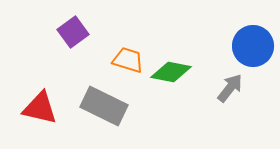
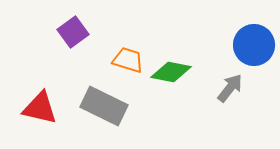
blue circle: moved 1 px right, 1 px up
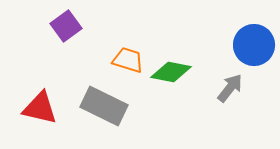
purple square: moved 7 px left, 6 px up
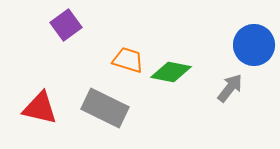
purple square: moved 1 px up
gray rectangle: moved 1 px right, 2 px down
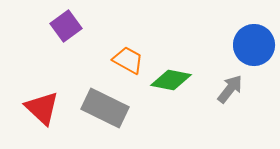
purple square: moved 1 px down
orange trapezoid: rotated 12 degrees clockwise
green diamond: moved 8 px down
gray arrow: moved 1 px down
red triangle: moved 2 px right; rotated 30 degrees clockwise
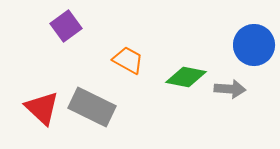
green diamond: moved 15 px right, 3 px up
gray arrow: rotated 56 degrees clockwise
gray rectangle: moved 13 px left, 1 px up
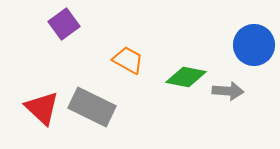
purple square: moved 2 px left, 2 px up
gray arrow: moved 2 px left, 2 px down
